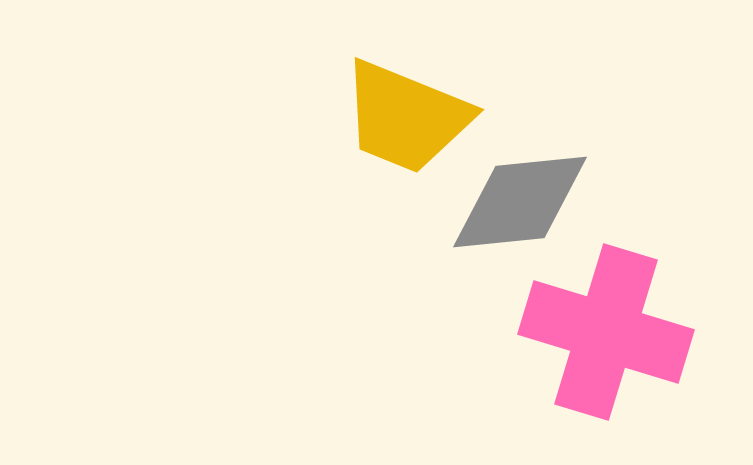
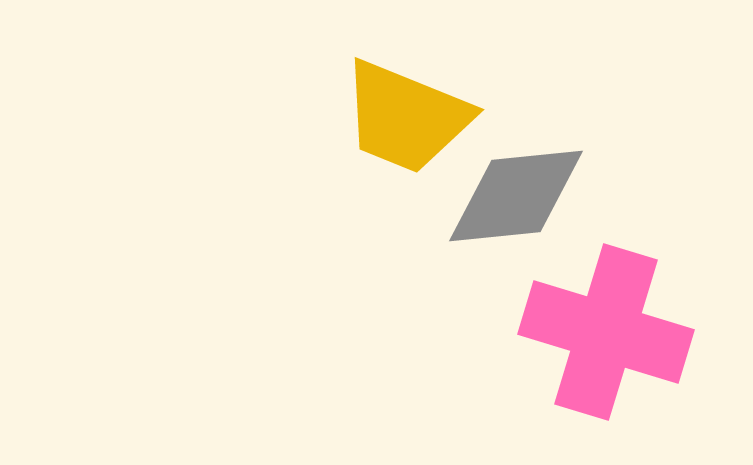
gray diamond: moved 4 px left, 6 px up
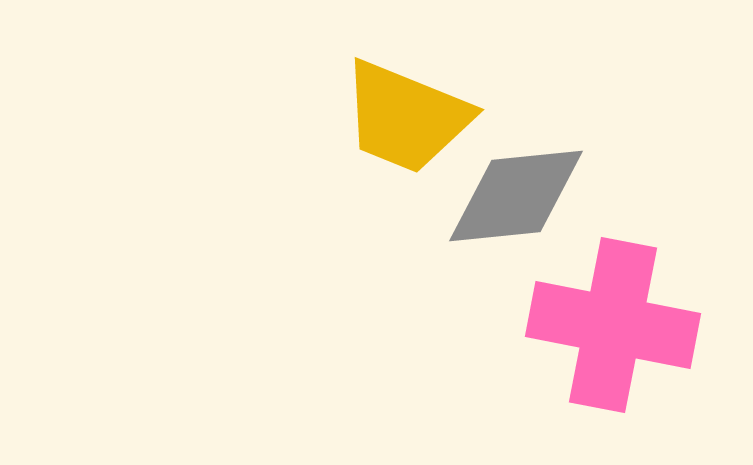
pink cross: moved 7 px right, 7 px up; rotated 6 degrees counterclockwise
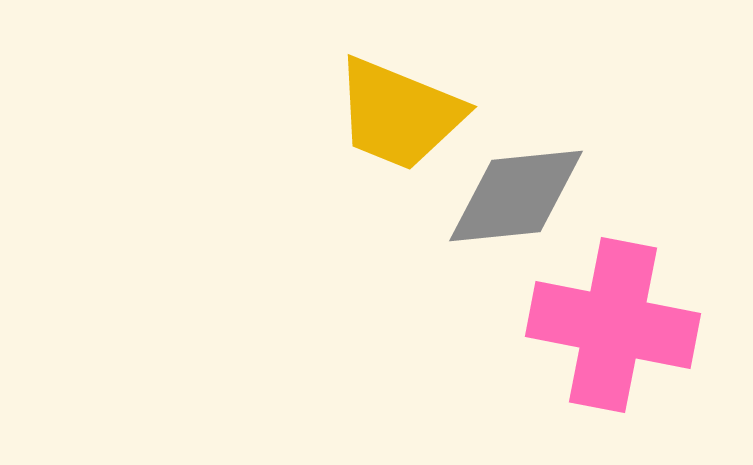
yellow trapezoid: moved 7 px left, 3 px up
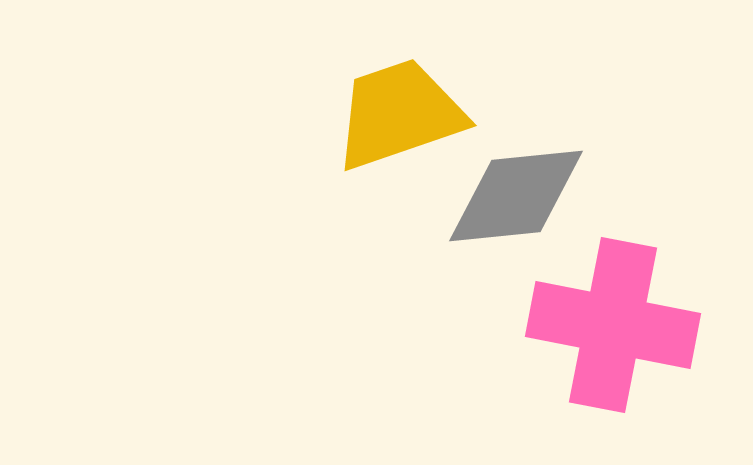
yellow trapezoid: rotated 139 degrees clockwise
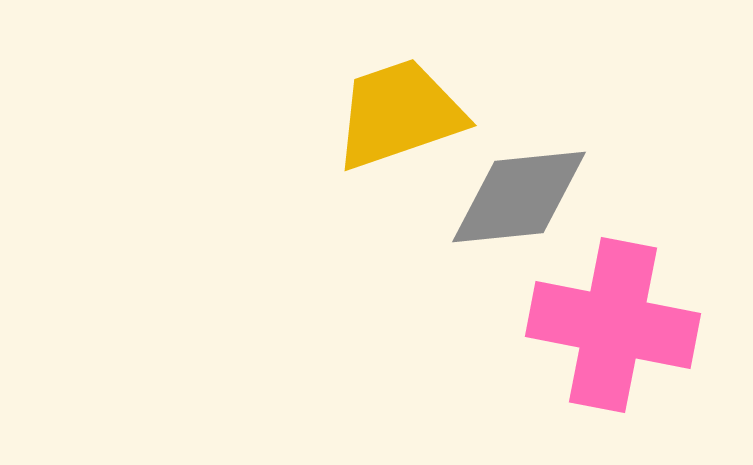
gray diamond: moved 3 px right, 1 px down
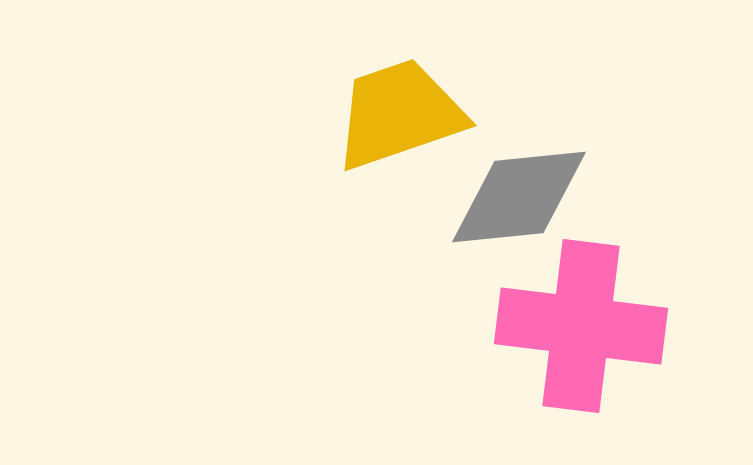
pink cross: moved 32 px left, 1 px down; rotated 4 degrees counterclockwise
